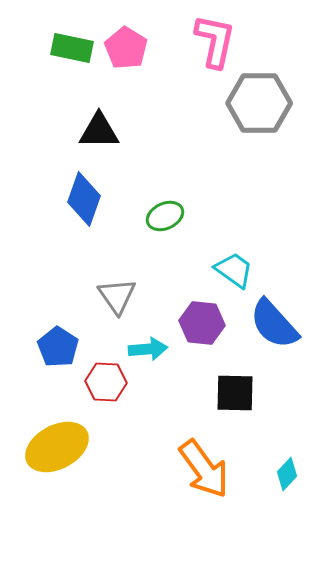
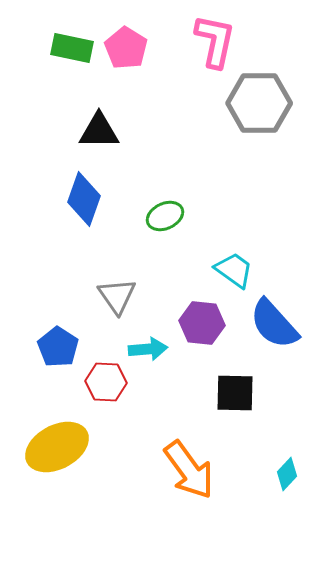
orange arrow: moved 15 px left, 1 px down
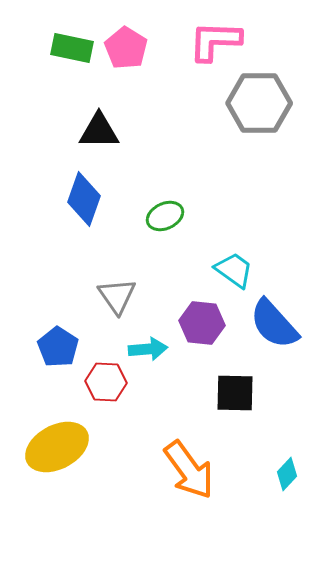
pink L-shape: rotated 100 degrees counterclockwise
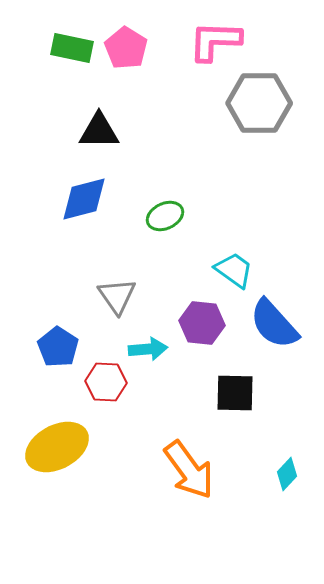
blue diamond: rotated 56 degrees clockwise
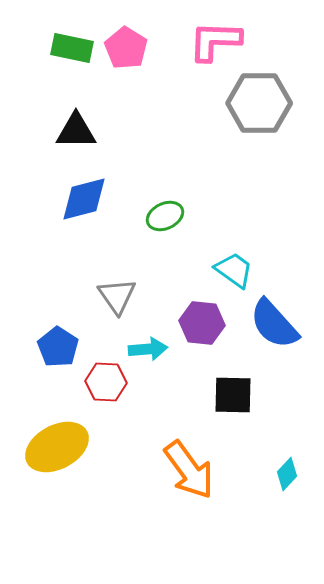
black triangle: moved 23 px left
black square: moved 2 px left, 2 px down
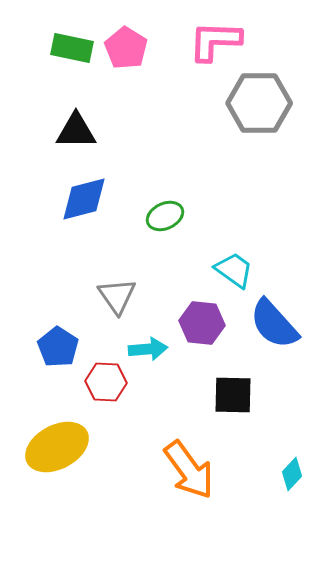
cyan diamond: moved 5 px right
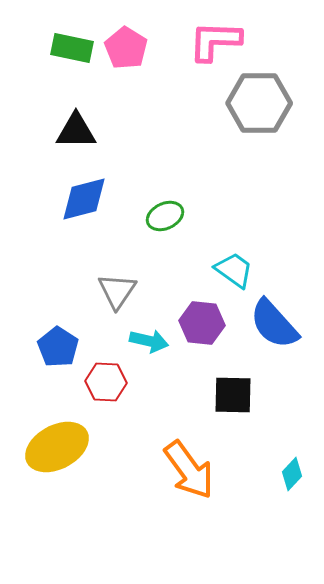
gray triangle: moved 5 px up; rotated 9 degrees clockwise
cyan arrow: moved 1 px right, 8 px up; rotated 18 degrees clockwise
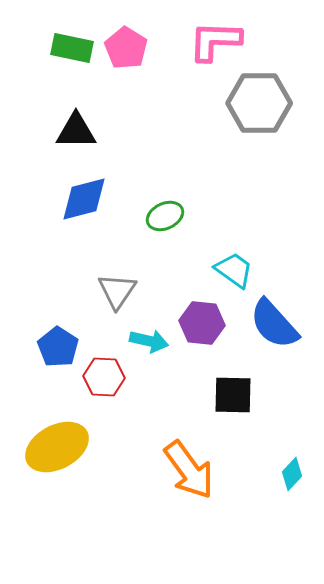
red hexagon: moved 2 px left, 5 px up
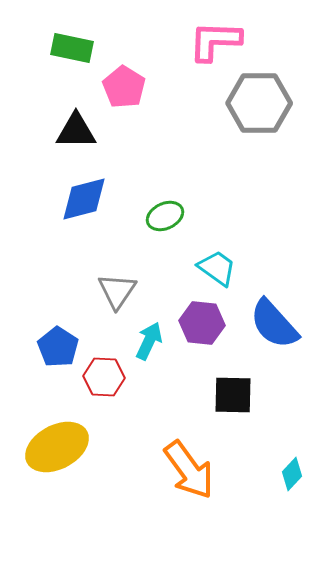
pink pentagon: moved 2 px left, 39 px down
cyan trapezoid: moved 17 px left, 2 px up
cyan arrow: rotated 78 degrees counterclockwise
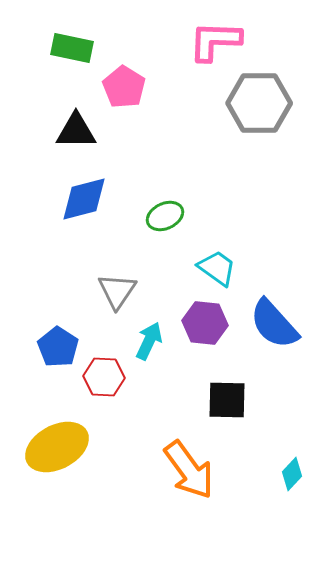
purple hexagon: moved 3 px right
black square: moved 6 px left, 5 px down
